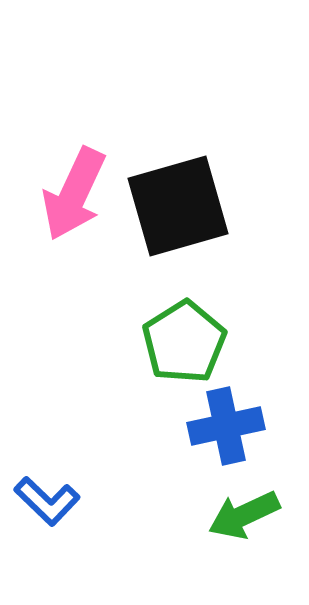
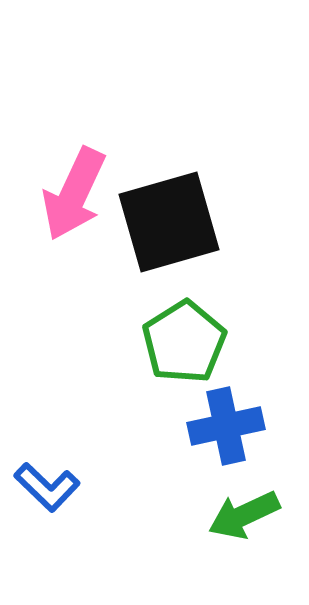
black square: moved 9 px left, 16 px down
blue L-shape: moved 14 px up
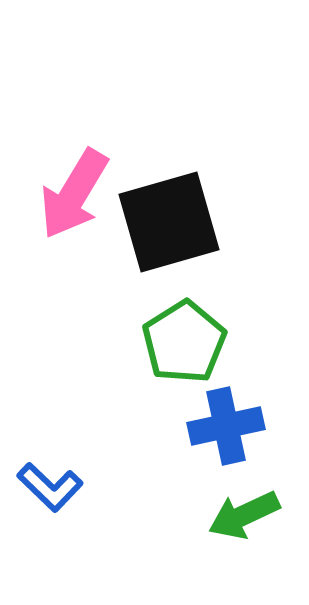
pink arrow: rotated 6 degrees clockwise
blue L-shape: moved 3 px right
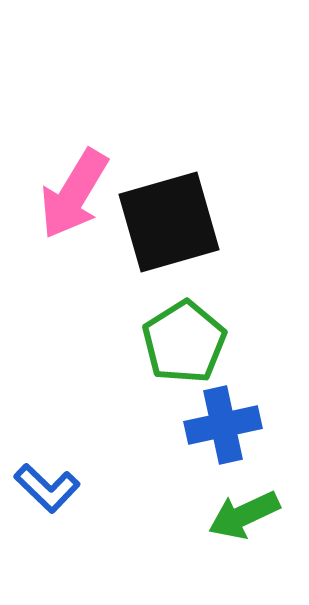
blue cross: moved 3 px left, 1 px up
blue L-shape: moved 3 px left, 1 px down
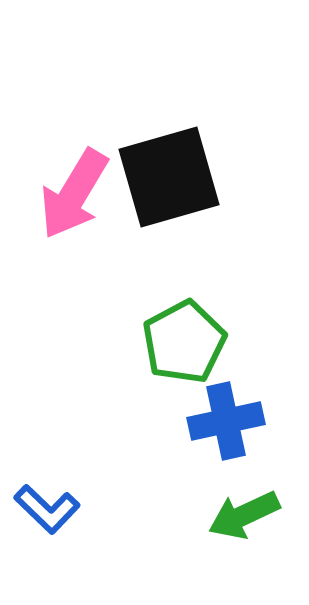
black square: moved 45 px up
green pentagon: rotated 4 degrees clockwise
blue cross: moved 3 px right, 4 px up
blue L-shape: moved 21 px down
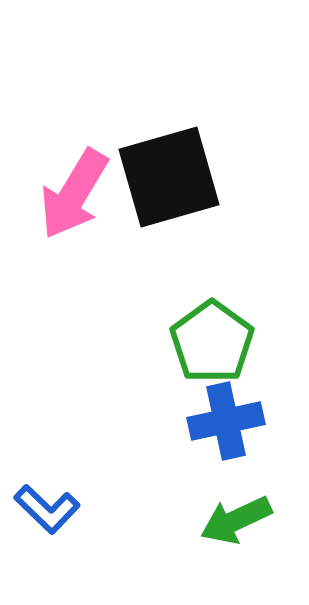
green pentagon: moved 28 px right; rotated 8 degrees counterclockwise
green arrow: moved 8 px left, 5 px down
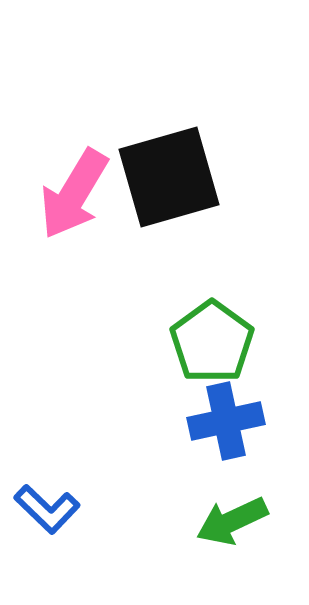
green arrow: moved 4 px left, 1 px down
